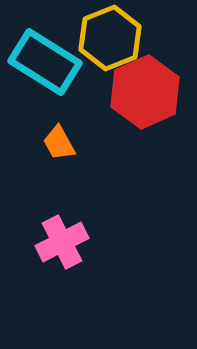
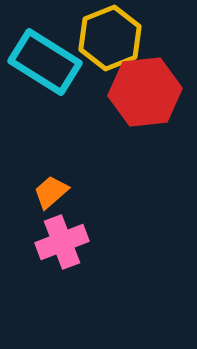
red hexagon: rotated 18 degrees clockwise
orange trapezoid: moved 8 px left, 49 px down; rotated 78 degrees clockwise
pink cross: rotated 6 degrees clockwise
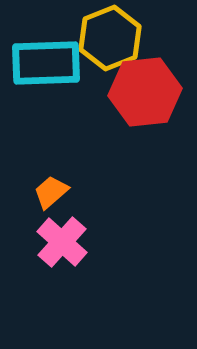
cyan rectangle: moved 1 px right, 1 px down; rotated 34 degrees counterclockwise
pink cross: rotated 27 degrees counterclockwise
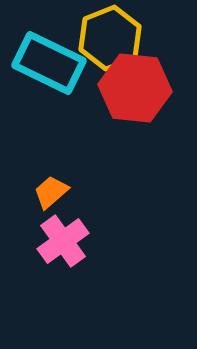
cyan rectangle: moved 3 px right; rotated 28 degrees clockwise
red hexagon: moved 10 px left, 4 px up; rotated 12 degrees clockwise
pink cross: moved 1 px right, 1 px up; rotated 12 degrees clockwise
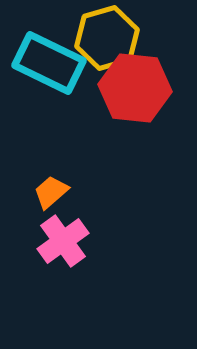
yellow hexagon: moved 3 px left; rotated 6 degrees clockwise
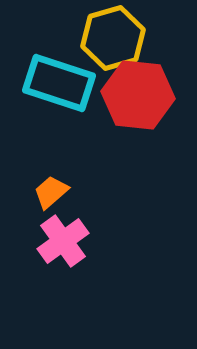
yellow hexagon: moved 6 px right
cyan rectangle: moved 10 px right, 20 px down; rotated 8 degrees counterclockwise
red hexagon: moved 3 px right, 7 px down
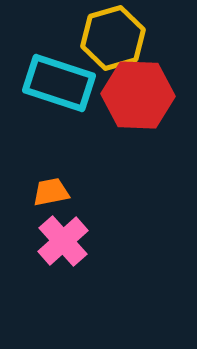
red hexagon: rotated 4 degrees counterclockwise
orange trapezoid: rotated 30 degrees clockwise
pink cross: rotated 6 degrees counterclockwise
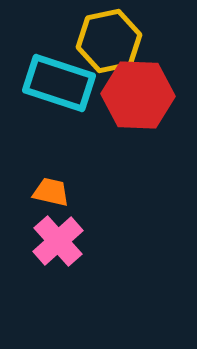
yellow hexagon: moved 4 px left, 3 px down; rotated 4 degrees clockwise
orange trapezoid: rotated 24 degrees clockwise
pink cross: moved 5 px left
